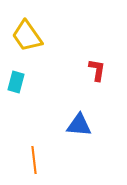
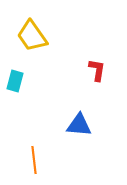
yellow trapezoid: moved 5 px right
cyan rectangle: moved 1 px left, 1 px up
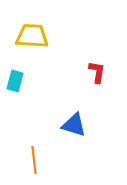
yellow trapezoid: rotated 128 degrees clockwise
red L-shape: moved 2 px down
blue triangle: moved 5 px left; rotated 12 degrees clockwise
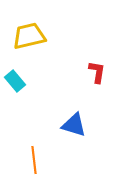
yellow trapezoid: moved 3 px left; rotated 16 degrees counterclockwise
cyan rectangle: rotated 55 degrees counterclockwise
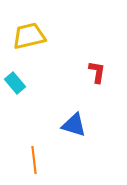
cyan rectangle: moved 2 px down
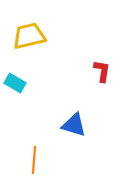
red L-shape: moved 5 px right, 1 px up
cyan rectangle: rotated 20 degrees counterclockwise
orange line: rotated 12 degrees clockwise
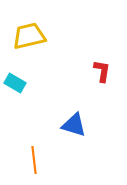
orange line: rotated 12 degrees counterclockwise
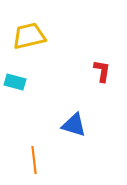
cyan rectangle: moved 1 px up; rotated 15 degrees counterclockwise
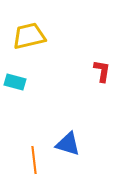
blue triangle: moved 6 px left, 19 px down
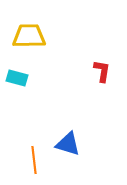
yellow trapezoid: rotated 12 degrees clockwise
cyan rectangle: moved 2 px right, 4 px up
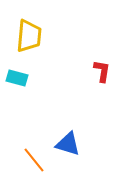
yellow trapezoid: rotated 96 degrees clockwise
orange line: rotated 32 degrees counterclockwise
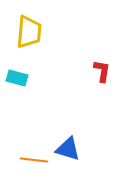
yellow trapezoid: moved 4 px up
blue triangle: moved 5 px down
orange line: rotated 44 degrees counterclockwise
